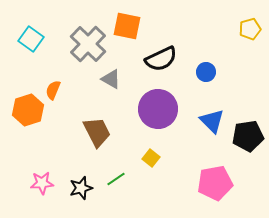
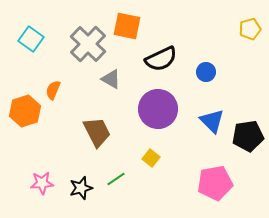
orange hexagon: moved 3 px left, 1 px down
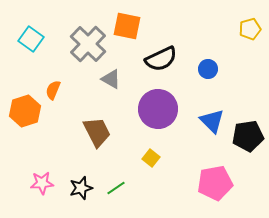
blue circle: moved 2 px right, 3 px up
green line: moved 9 px down
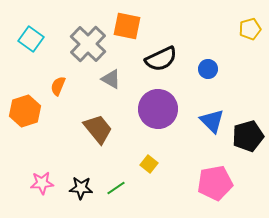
orange semicircle: moved 5 px right, 4 px up
brown trapezoid: moved 1 px right, 3 px up; rotated 12 degrees counterclockwise
black pentagon: rotated 8 degrees counterclockwise
yellow square: moved 2 px left, 6 px down
black star: rotated 20 degrees clockwise
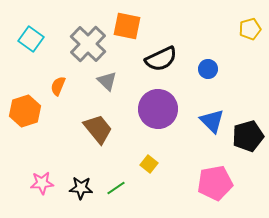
gray triangle: moved 4 px left, 2 px down; rotated 15 degrees clockwise
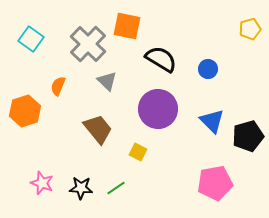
black semicircle: rotated 124 degrees counterclockwise
yellow square: moved 11 px left, 12 px up; rotated 12 degrees counterclockwise
pink star: rotated 25 degrees clockwise
